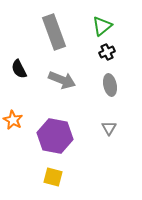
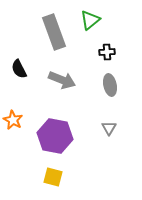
green triangle: moved 12 px left, 6 px up
black cross: rotated 21 degrees clockwise
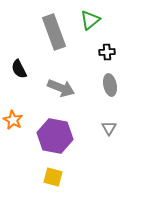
gray arrow: moved 1 px left, 8 px down
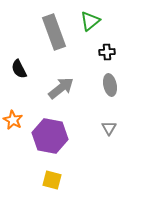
green triangle: moved 1 px down
gray arrow: rotated 60 degrees counterclockwise
purple hexagon: moved 5 px left
yellow square: moved 1 px left, 3 px down
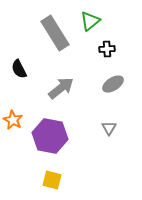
gray rectangle: moved 1 px right, 1 px down; rotated 12 degrees counterclockwise
black cross: moved 3 px up
gray ellipse: moved 3 px right, 1 px up; rotated 70 degrees clockwise
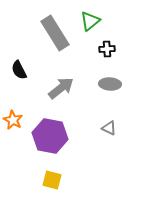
black semicircle: moved 1 px down
gray ellipse: moved 3 px left; rotated 35 degrees clockwise
gray triangle: rotated 35 degrees counterclockwise
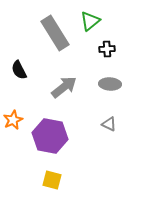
gray arrow: moved 3 px right, 1 px up
orange star: rotated 18 degrees clockwise
gray triangle: moved 4 px up
